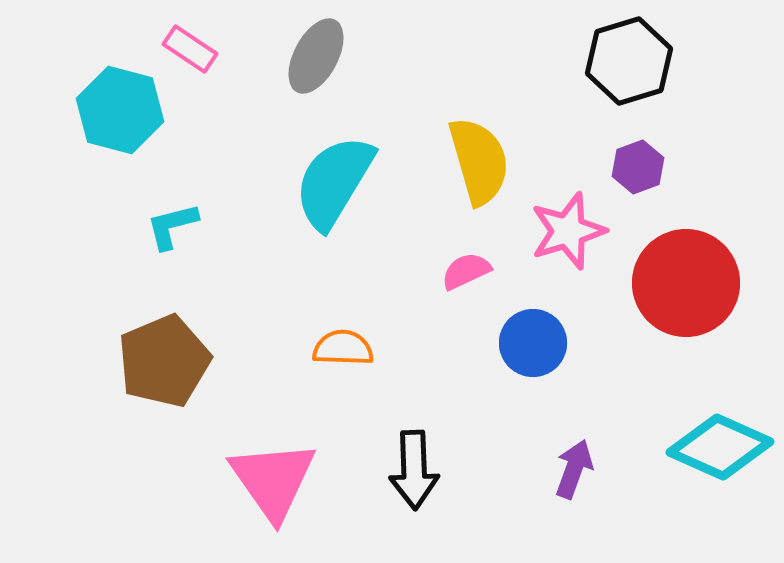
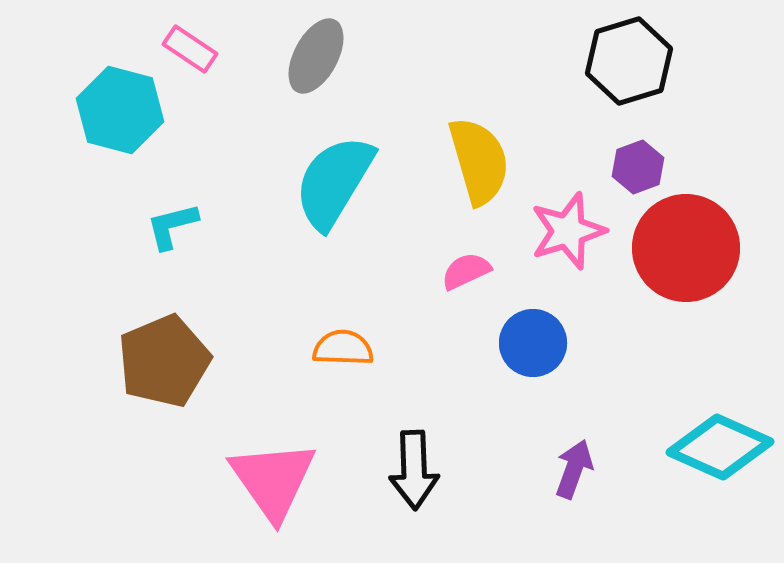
red circle: moved 35 px up
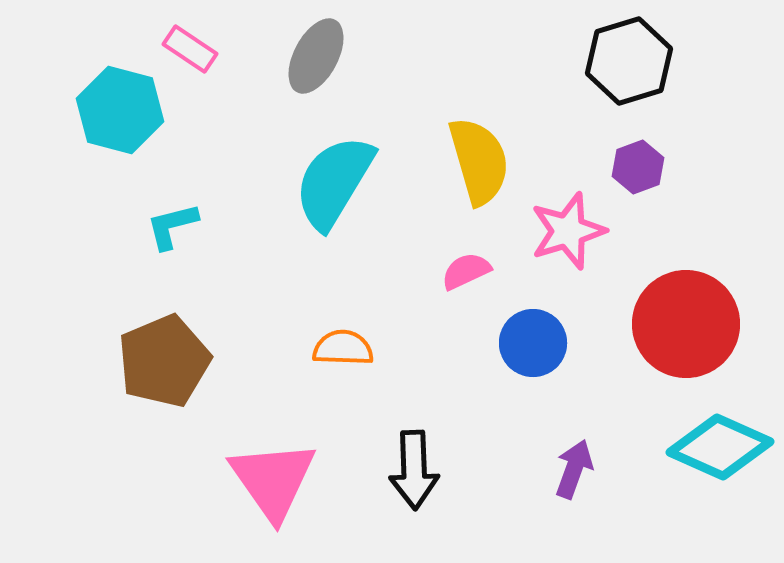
red circle: moved 76 px down
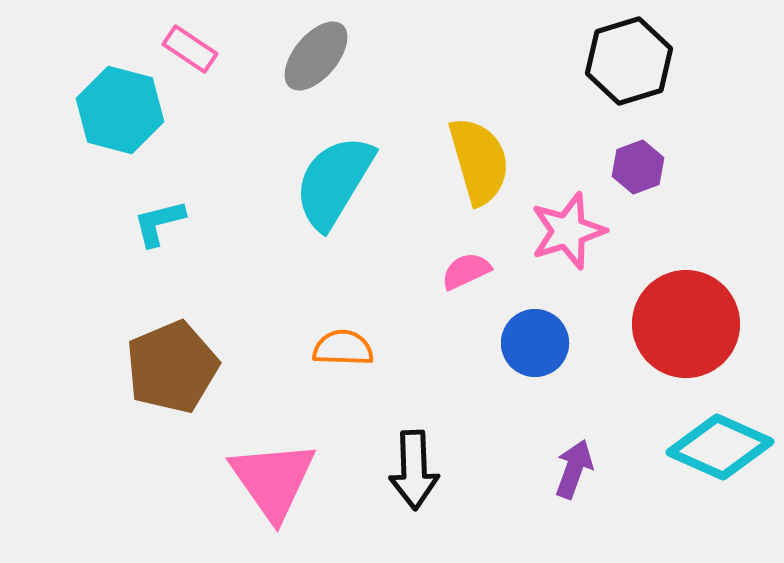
gray ellipse: rotated 12 degrees clockwise
cyan L-shape: moved 13 px left, 3 px up
blue circle: moved 2 px right
brown pentagon: moved 8 px right, 6 px down
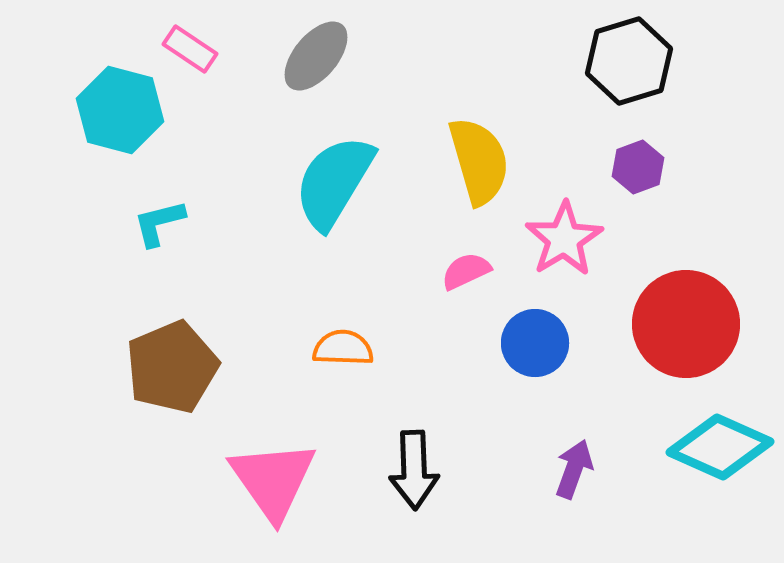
pink star: moved 4 px left, 8 px down; rotated 14 degrees counterclockwise
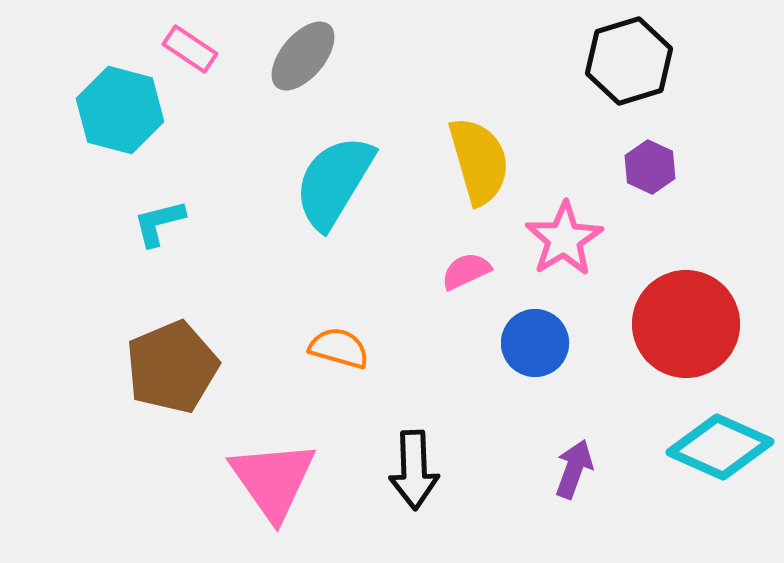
gray ellipse: moved 13 px left
purple hexagon: moved 12 px right; rotated 15 degrees counterclockwise
orange semicircle: moved 4 px left; rotated 14 degrees clockwise
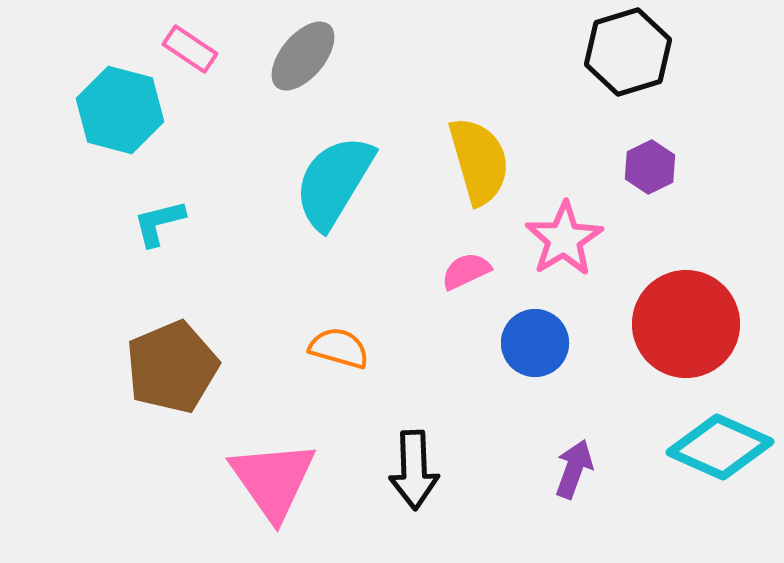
black hexagon: moved 1 px left, 9 px up
purple hexagon: rotated 9 degrees clockwise
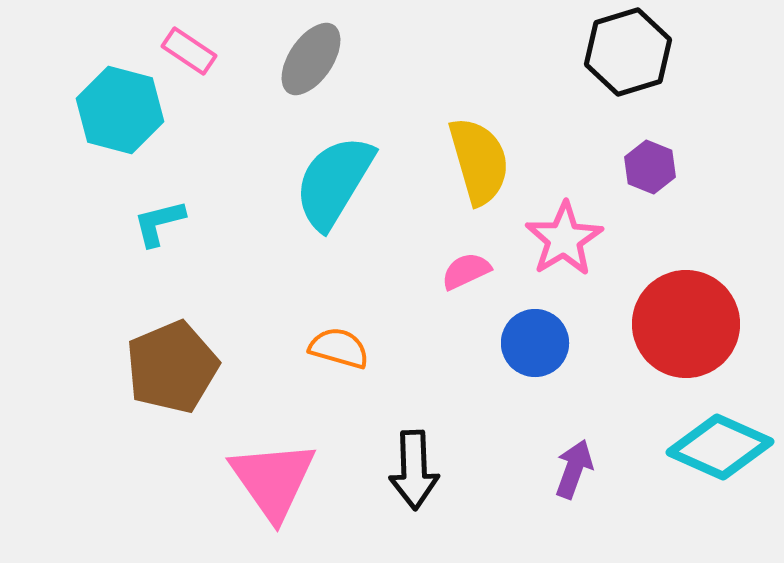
pink rectangle: moved 1 px left, 2 px down
gray ellipse: moved 8 px right, 3 px down; rotated 6 degrees counterclockwise
purple hexagon: rotated 12 degrees counterclockwise
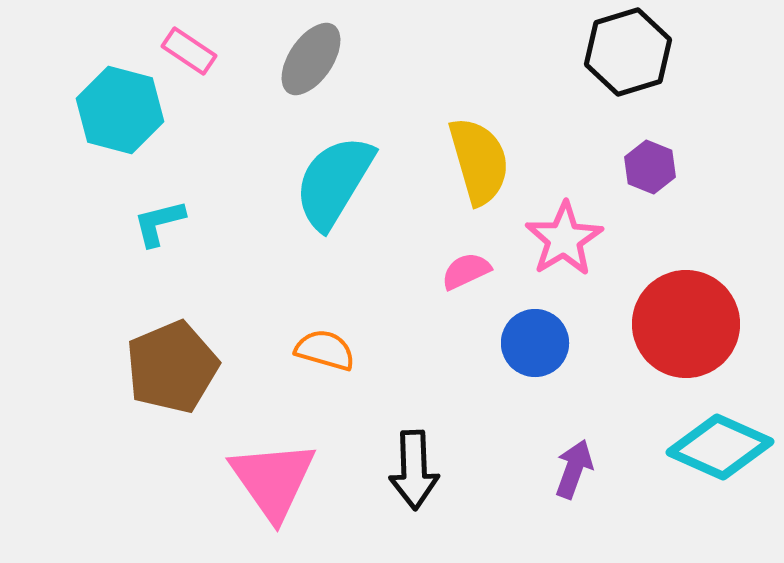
orange semicircle: moved 14 px left, 2 px down
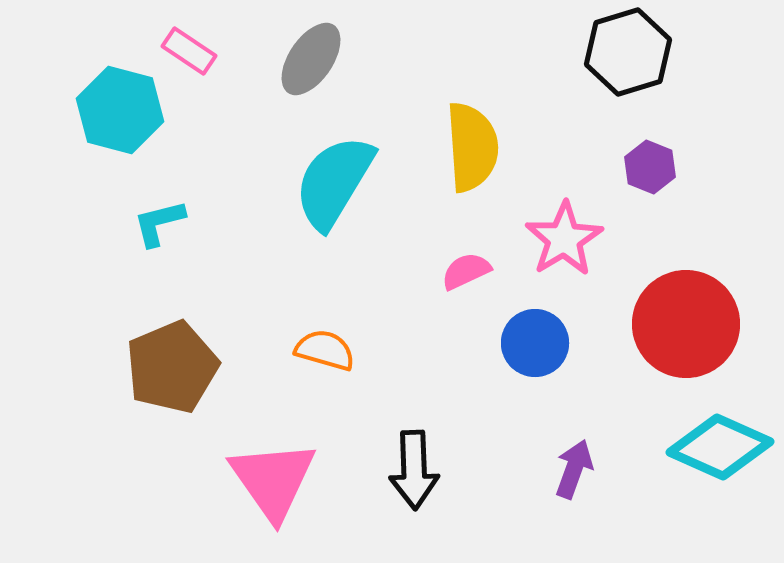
yellow semicircle: moved 7 px left, 14 px up; rotated 12 degrees clockwise
